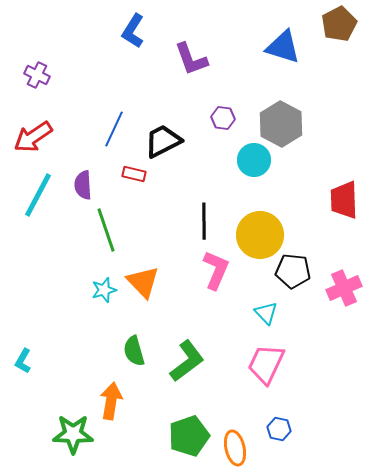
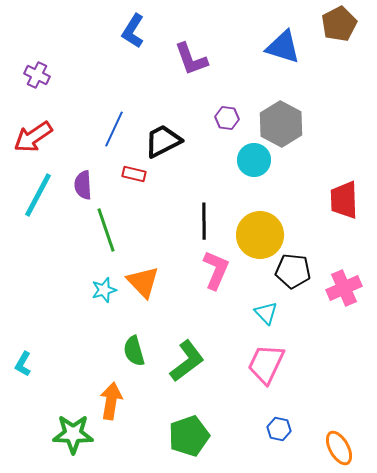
purple hexagon: moved 4 px right
cyan L-shape: moved 3 px down
orange ellipse: moved 104 px right; rotated 16 degrees counterclockwise
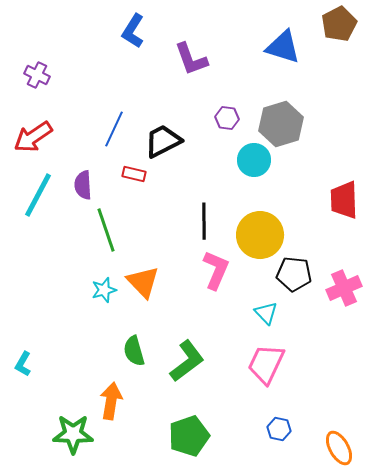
gray hexagon: rotated 15 degrees clockwise
black pentagon: moved 1 px right, 3 px down
